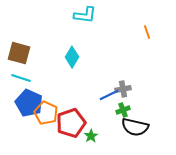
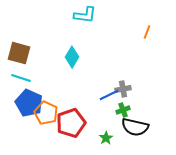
orange line: rotated 40 degrees clockwise
green star: moved 15 px right, 2 px down
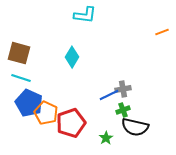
orange line: moved 15 px right; rotated 48 degrees clockwise
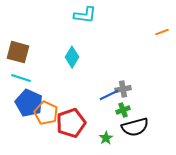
brown square: moved 1 px left, 1 px up
black semicircle: rotated 28 degrees counterclockwise
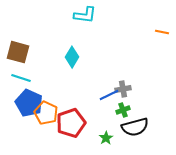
orange line: rotated 32 degrees clockwise
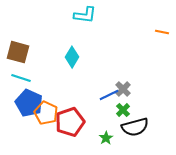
gray cross: rotated 35 degrees counterclockwise
green cross: rotated 24 degrees counterclockwise
red pentagon: moved 1 px left, 1 px up
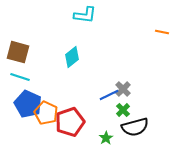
cyan diamond: rotated 20 degrees clockwise
cyan line: moved 1 px left, 1 px up
blue pentagon: moved 1 px left, 1 px down
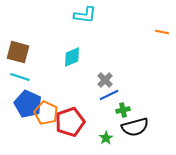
cyan diamond: rotated 15 degrees clockwise
gray cross: moved 18 px left, 9 px up
green cross: rotated 32 degrees clockwise
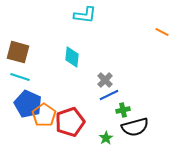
orange line: rotated 16 degrees clockwise
cyan diamond: rotated 60 degrees counterclockwise
orange pentagon: moved 2 px left, 2 px down; rotated 10 degrees clockwise
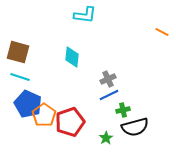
gray cross: moved 3 px right, 1 px up; rotated 21 degrees clockwise
